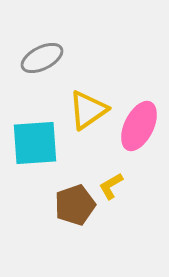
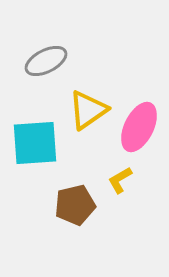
gray ellipse: moved 4 px right, 3 px down
pink ellipse: moved 1 px down
yellow L-shape: moved 9 px right, 6 px up
brown pentagon: rotated 6 degrees clockwise
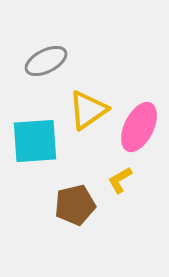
cyan square: moved 2 px up
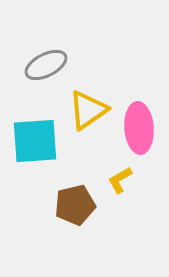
gray ellipse: moved 4 px down
pink ellipse: moved 1 px down; rotated 30 degrees counterclockwise
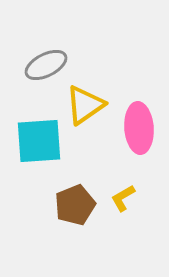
yellow triangle: moved 3 px left, 5 px up
cyan square: moved 4 px right
yellow L-shape: moved 3 px right, 18 px down
brown pentagon: rotated 9 degrees counterclockwise
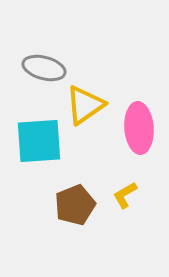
gray ellipse: moved 2 px left, 3 px down; rotated 42 degrees clockwise
yellow L-shape: moved 2 px right, 3 px up
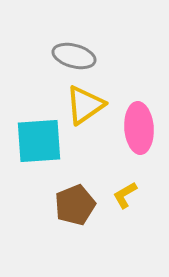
gray ellipse: moved 30 px right, 12 px up
